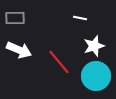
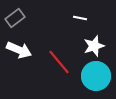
gray rectangle: rotated 36 degrees counterclockwise
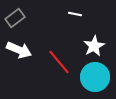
white line: moved 5 px left, 4 px up
white star: rotated 10 degrees counterclockwise
cyan circle: moved 1 px left, 1 px down
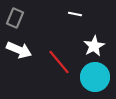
gray rectangle: rotated 30 degrees counterclockwise
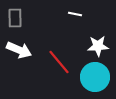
gray rectangle: rotated 24 degrees counterclockwise
white star: moved 4 px right; rotated 25 degrees clockwise
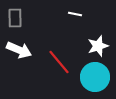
white star: rotated 15 degrees counterclockwise
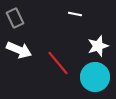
gray rectangle: rotated 24 degrees counterclockwise
red line: moved 1 px left, 1 px down
